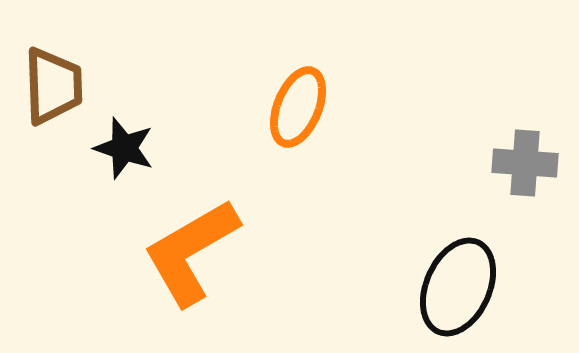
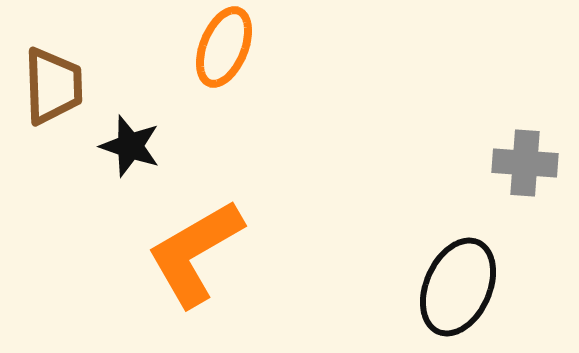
orange ellipse: moved 74 px left, 60 px up
black star: moved 6 px right, 2 px up
orange L-shape: moved 4 px right, 1 px down
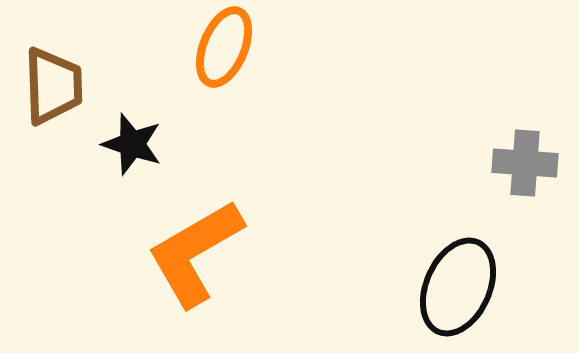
black star: moved 2 px right, 2 px up
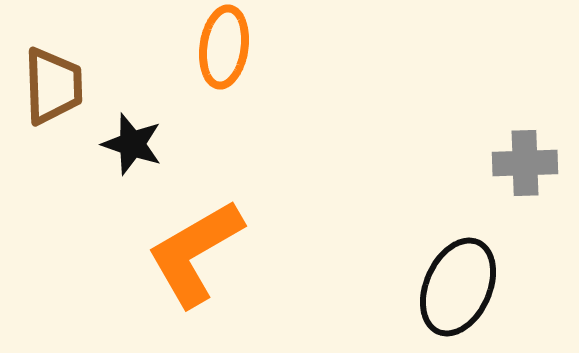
orange ellipse: rotated 14 degrees counterclockwise
gray cross: rotated 6 degrees counterclockwise
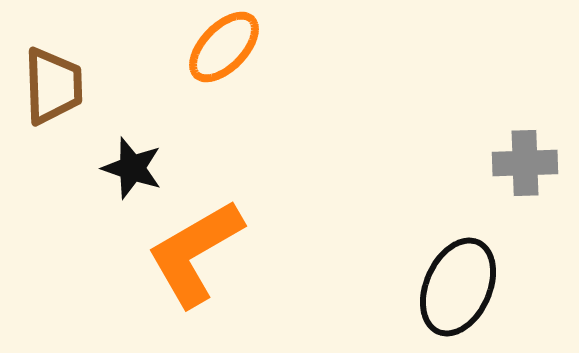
orange ellipse: rotated 36 degrees clockwise
black star: moved 24 px down
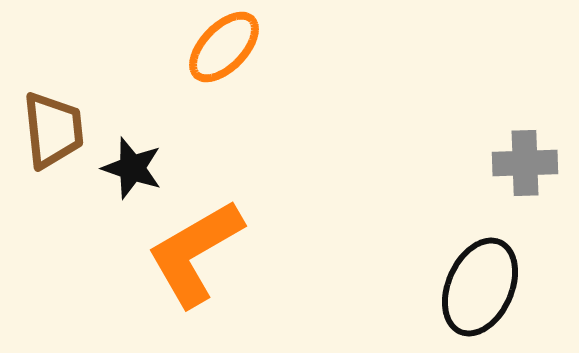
brown trapezoid: moved 44 px down; rotated 4 degrees counterclockwise
black ellipse: moved 22 px right
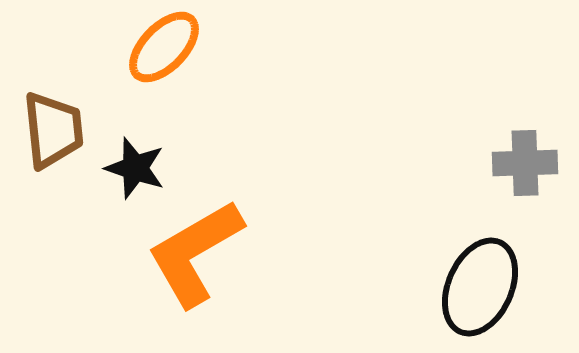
orange ellipse: moved 60 px left
black star: moved 3 px right
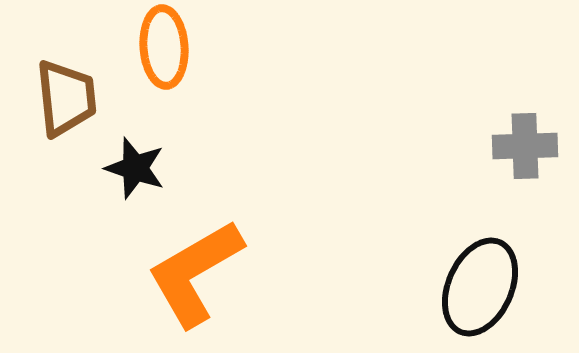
orange ellipse: rotated 48 degrees counterclockwise
brown trapezoid: moved 13 px right, 32 px up
gray cross: moved 17 px up
orange L-shape: moved 20 px down
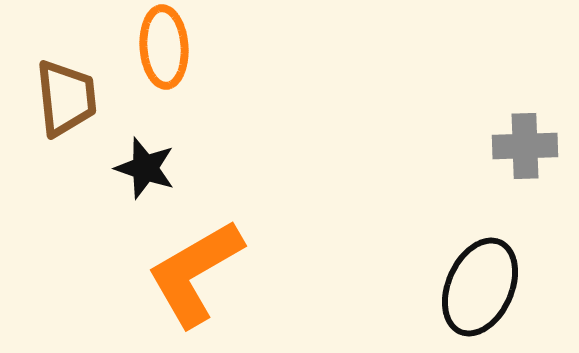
black star: moved 10 px right
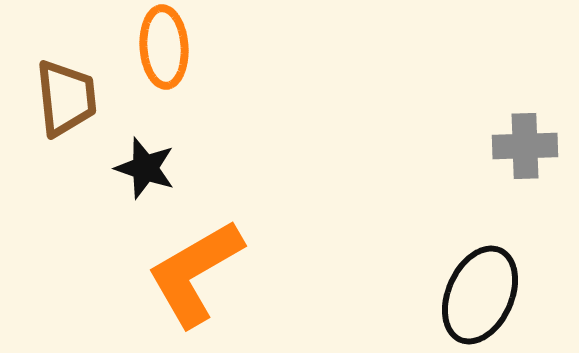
black ellipse: moved 8 px down
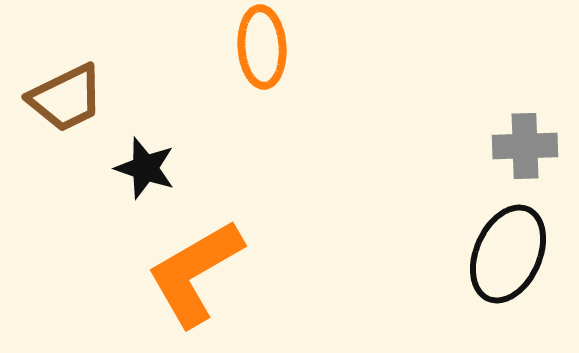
orange ellipse: moved 98 px right
brown trapezoid: rotated 70 degrees clockwise
black ellipse: moved 28 px right, 41 px up
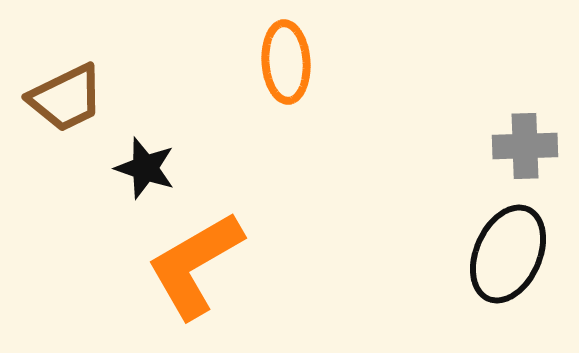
orange ellipse: moved 24 px right, 15 px down
orange L-shape: moved 8 px up
